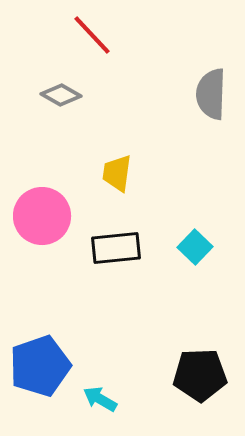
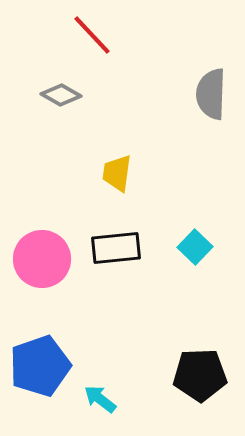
pink circle: moved 43 px down
cyan arrow: rotated 8 degrees clockwise
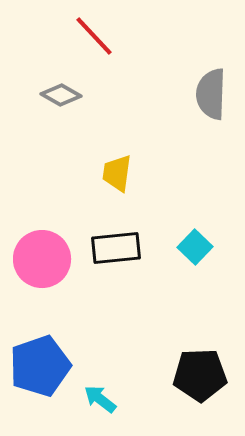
red line: moved 2 px right, 1 px down
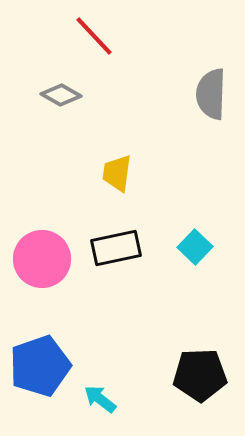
black rectangle: rotated 6 degrees counterclockwise
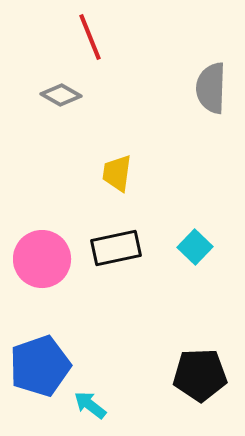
red line: moved 4 px left, 1 px down; rotated 21 degrees clockwise
gray semicircle: moved 6 px up
cyan arrow: moved 10 px left, 6 px down
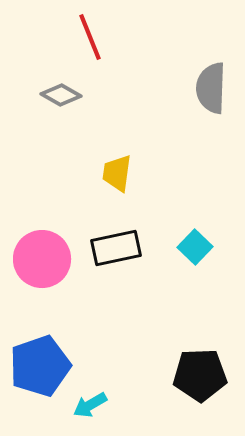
cyan arrow: rotated 68 degrees counterclockwise
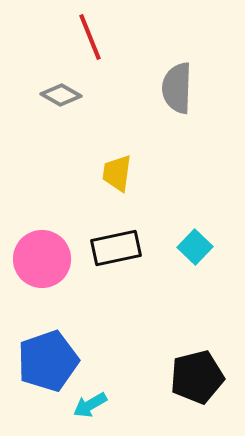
gray semicircle: moved 34 px left
blue pentagon: moved 8 px right, 5 px up
black pentagon: moved 3 px left, 2 px down; rotated 12 degrees counterclockwise
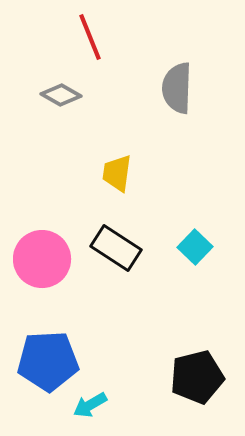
black rectangle: rotated 45 degrees clockwise
blue pentagon: rotated 16 degrees clockwise
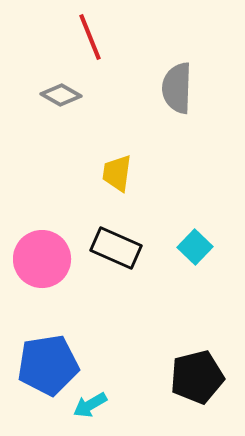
black rectangle: rotated 9 degrees counterclockwise
blue pentagon: moved 4 px down; rotated 6 degrees counterclockwise
